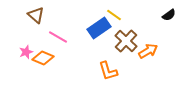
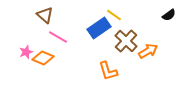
brown triangle: moved 9 px right
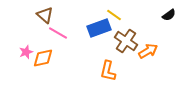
blue rectangle: rotated 15 degrees clockwise
pink line: moved 4 px up
brown cross: rotated 10 degrees counterclockwise
orange diamond: rotated 35 degrees counterclockwise
orange L-shape: rotated 30 degrees clockwise
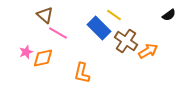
blue rectangle: rotated 65 degrees clockwise
orange L-shape: moved 26 px left, 2 px down
